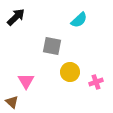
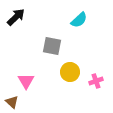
pink cross: moved 1 px up
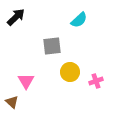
gray square: rotated 18 degrees counterclockwise
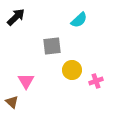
yellow circle: moved 2 px right, 2 px up
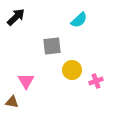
brown triangle: rotated 32 degrees counterclockwise
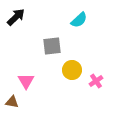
pink cross: rotated 16 degrees counterclockwise
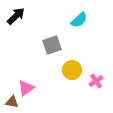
black arrow: moved 1 px up
gray square: moved 1 px up; rotated 12 degrees counterclockwise
pink triangle: moved 7 px down; rotated 24 degrees clockwise
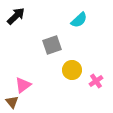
pink triangle: moved 3 px left, 3 px up
brown triangle: rotated 40 degrees clockwise
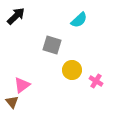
gray square: rotated 36 degrees clockwise
pink cross: rotated 24 degrees counterclockwise
pink triangle: moved 1 px left
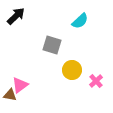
cyan semicircle: moved 1 px right, 1 px down
pink cross: rotated 16 degrees clockwise
pink triangle: moved 2 px left
brown triangle: moved 2 px left, 7 px up; rotated 40 degrees counterclockwise
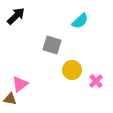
pink triangle: moved 1 px up
brown triangle: moved 4 px down
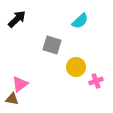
black arrow: moved 1 px right, 3 px down
yellow circle: moved 4 px right, 3 px up
pink cross: rotated 24 degrees clockwise
brown triangle: moved 2 px right
